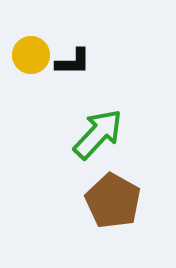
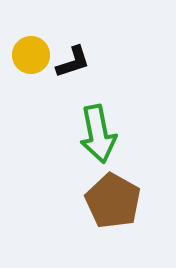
black L-shape: rotated 18 degrees counterclockwise
green arrow: rotated 126 degrees clockwise
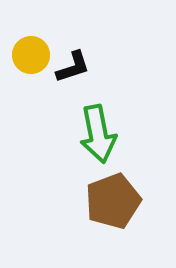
black L-shape: moved 5 px down
brown pentagon: rotated 22 degrees clockwise
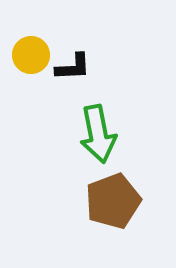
black L-shape: rotated 15 degrees clockwise
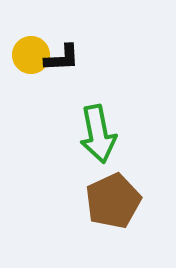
black L-shape: moved 11 px left, 9 px up
brown pentagon: rotated 4 degrees counterclockwise
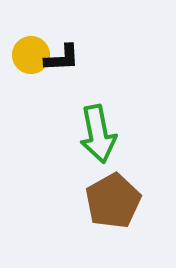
brown pentagon: rotated 4 degrees counterclockwise
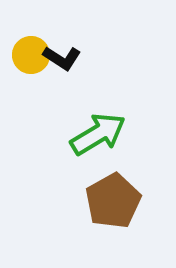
black L-shape: rotated 36 degrees clockwise
green arrow: rotated 110 degrees counterclockwise
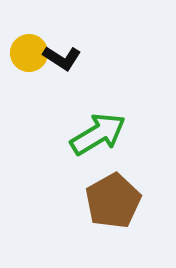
yellow circle: moved 2 px left, 2 px up
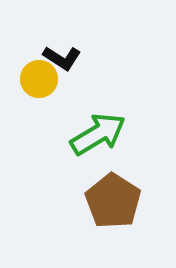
yellow circle: moved 10 px right, 26 px down
brown pentagon: rotated 10 degrees counterclockwise
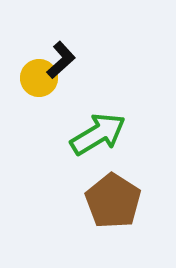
black L-shape: moved 1 px left, 2 px down; rotated 75 degrees counterclockwise
yellow circle: moved 1 px up
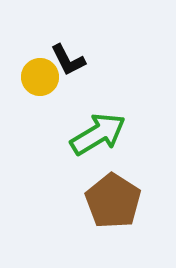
black L-shape: moved 7 px right; rotated 105 degrees clockwise
yellow circle: moved 1 px right, 1 px up
